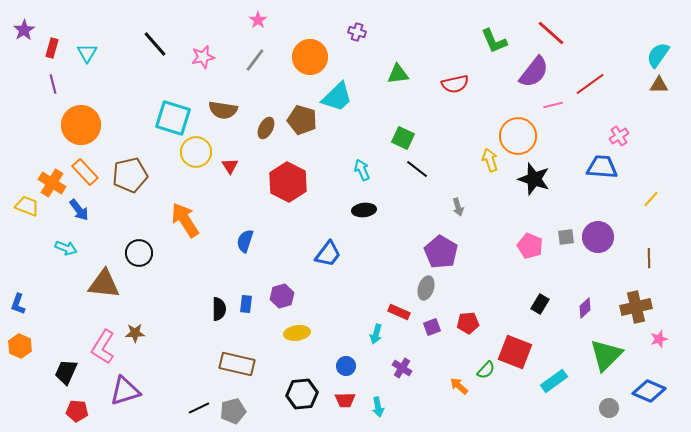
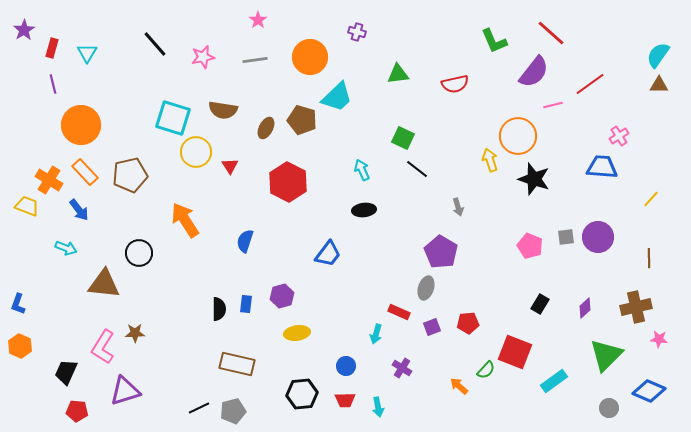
gray line at (255, 60): rotated 45 degrees clockwise
orange cross at (52, 183): moved 3 px left, 3 px up
pink star at (659, 339): rotated 24 degrees clockwise
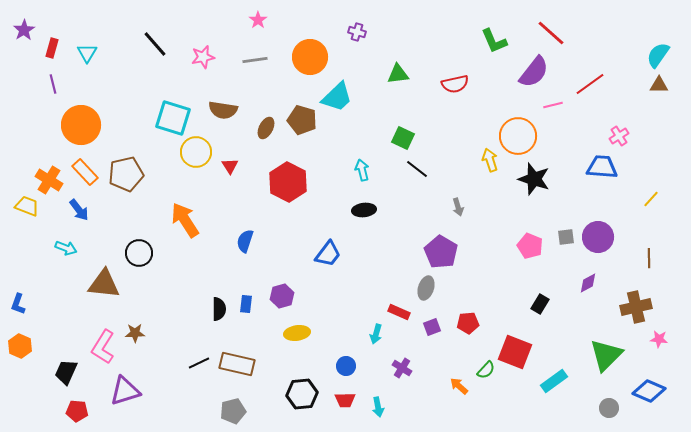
cyan arrow at (362, 170): rotated 10 degrees clockwise
brown pentagon at (130, 175): moved 4 px left, 1 px up
purple diamond at (585, 308): moved 3 px right, 25 px up; rotated 15 degrees clockwise
black line at (199, 408): moved 45 px up
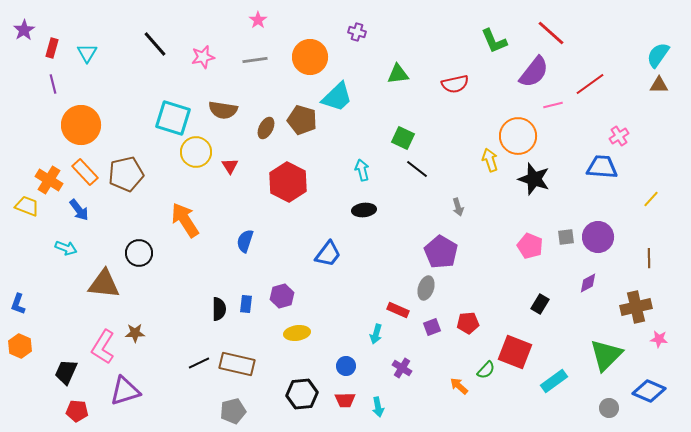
red rectangle at (399, 312): moved 1 px left, 2 px up
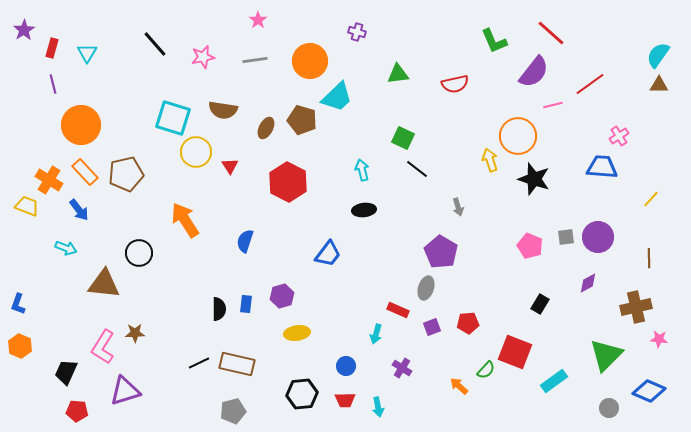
orange circle at (310, 57): moved 4 px down
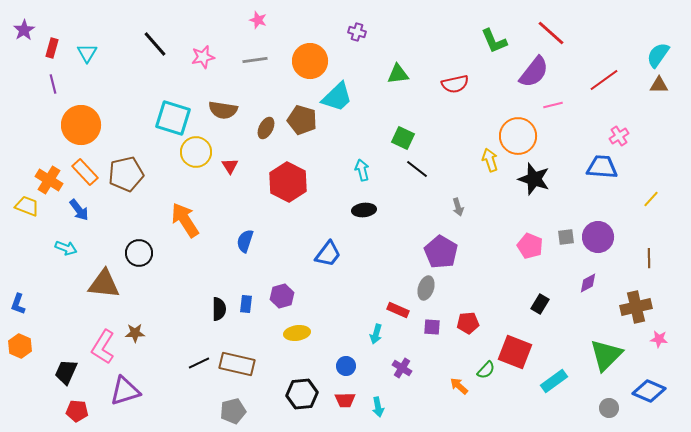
pink star at (258, 20): rotated 18 degrees counterclockwise
red line at (590, 84): moved 14 px right, 4 px up
purple square at (432, 327): rotated 24 degrees clockwise
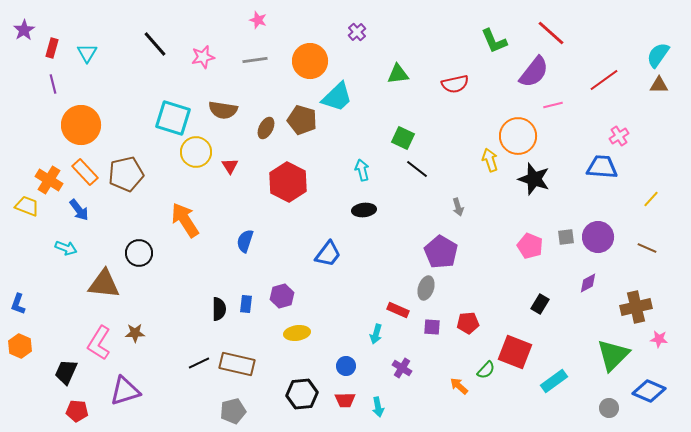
purple cross at (357, 32): rotated 30 degrees clockwise
brown line at (649, 258): moved 2 px left, 10 px up; rotated 66 degrees counterclockwise
pink L-shape at (103, 347): moved 4 px left, 4 px up
green triangle at (606, 355): moved 7 px right
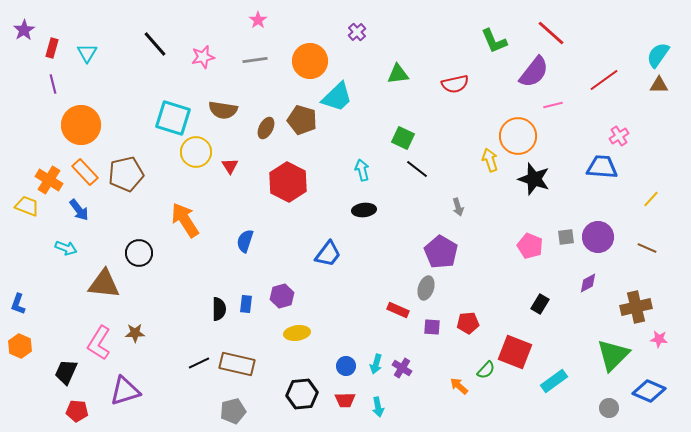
pink star at (258, 20): rotated 18 degrees clockwise
cyan arrow at (376, 334): moved 30 px down
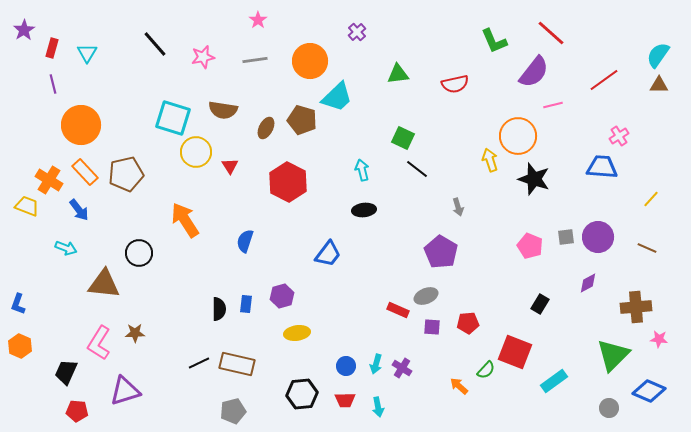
gray ellipse at (426, 288): moved 8 px down; rotated 50 degrees clockwise
brown cross at (636, 307): rotated 8 degrees clockwise
